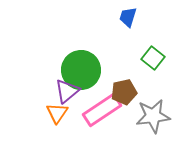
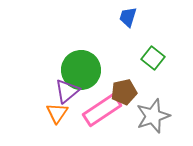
gray star: rotated 12 degrees counterclockwise
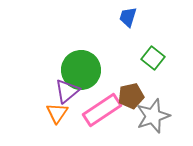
brown pentagon: moved 7 px right, 4 px down
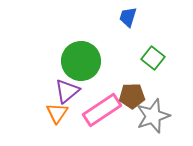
green circle: moved 9 px up
brown pentagon: moved 1 px right; rotated 10 degrees clockwise
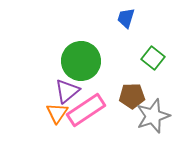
blue trapezoid: moved 2 px left, 1 px down
pink rectangle: moved 16 px left
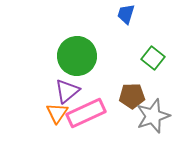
blue trapezoid: moved 4 px up
green circle: moved 4 px left, 5 px up
pink rectangle: moved 3 px down; rotated 9 degrees clockwise
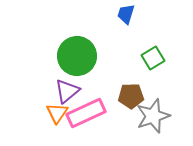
green square: rotated 20 degrees clockwise
brown pentagon: moved 1 px left
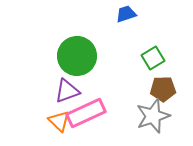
blue trapezoid: rotated 55 degrees clockwise
purple triangle: rotated 20 degrees clockwise
brown pentagon: moved 32 px right, 7 px up
orange triangle: moved 2 px right, 8 px down; rotated 20 degrees counterclockwise
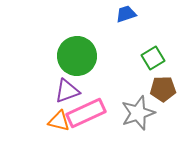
gray star: moved 15 px left, 3 px up
orange triangle: rotated 30 degrees counterclockwise
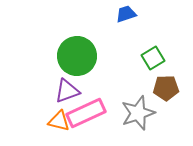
brown pentagon: moved 3 px right, 1 px up
